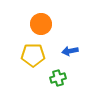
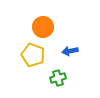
orange circle: moved 2 px right, 3 px down
yellow pentagon: rotated 20 degrees clockwise
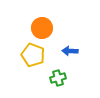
orange circle: moved 1 px left, 1 px down
blue arrow: rotated 14 degrees clockwise
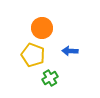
green cross: moved 8 px left; rotated 14 degrees counterclockwise
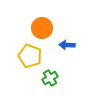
blue arrow: moved 3 px left, 6 px up
yellow pentagon: moved 3 px left, 1 px down
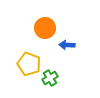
orange circle: moved 3 px right
yellow pentagon: moved 1 px left, 8 px down
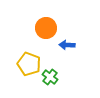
orange circle: moved 1 px right
green cross: moved 1 px up; rotated 21 degrees counterclockwise
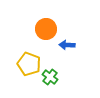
orange circle: moved 1 px down
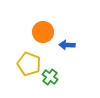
orange circle: moved 3 px left, 3 px down
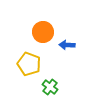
green cross: moved 10 px down
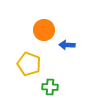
orange circle: moved 1 px right, 2 px up
green cross: rotated 35 degrees counterclockwise
